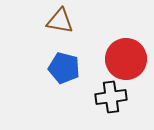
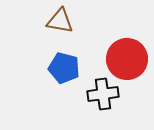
red circle: moved 1 px right
black cross: moved 8 px left, 3 px up
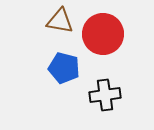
red circle: moved 24 px left, 25 px up
black cross: moved 2 px right, 1 px down
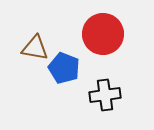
brown triangle: moved 25 px left, 27 px down
blue pentagon: rotated 8 degrees clockwise
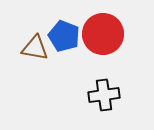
blue pentagon: moved 32 px up
black cross: moved 1 px left
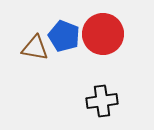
black cross: moved 2 px left, 6 px down
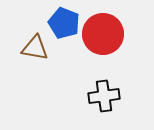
blue pentagon: moved 13 px up
black cross: moved 2 px right, 5 px up
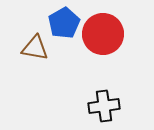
blue pentagon: rotated 20 degrees clockwise
black cross: moved 10 px down
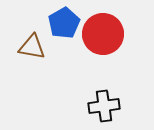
brown triangle: moved 3 px left, 1 px up
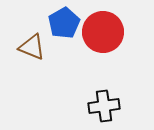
red circle: moved 2 px up
brown triangle: rotated 12 degrees clockwise
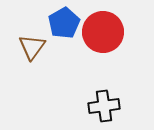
brown triangle: rotated 44 degrees clockwise
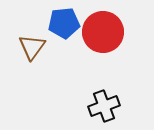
blue pentagon: rotated 24 degrees clockwise
black cross: rotated 12 degrees counterclockwise
